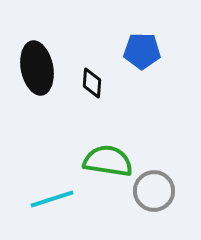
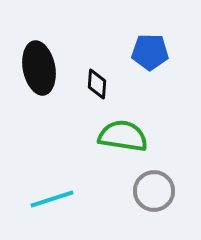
blue pentagon: moved 8 px right, 1 px down
black ellipse: moved 2 px right
black diamond: moved 5 px right, 1 px down
green semicircle: moved 15 px right, 25 px up
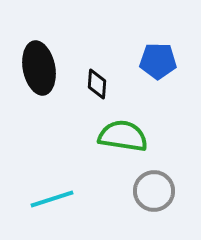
blue pentagon: moved 8 px right, 9 px down
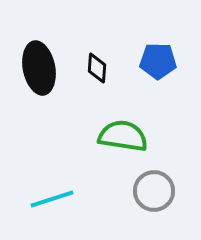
black diamond: moved 16 px up
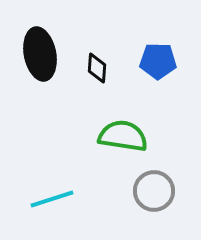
black ellipse: moved 1 px right, 14 px up
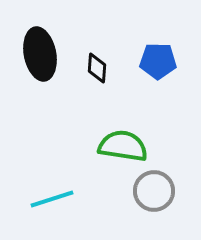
green semicircle: moved 10 px down
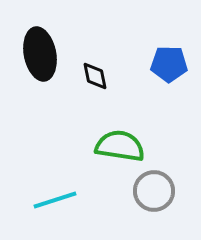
blue pentagon: moved 11 px right, 3 px down
black diamond: moved 2 px left, 8 px down; rotated 16 degrees counterclockwise
green semicircle: moved 3 px left
cyan line: moved 3 px right, 1 px down
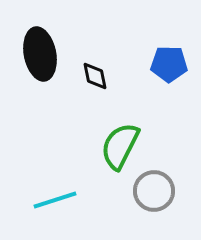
green semicircle: rotated 72 degrees counterclockwise
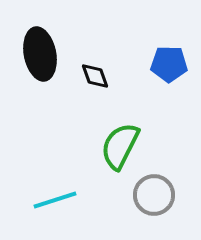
black diamond: rotated 8 degrees counterclockwise
gray circle: moved 4 px down
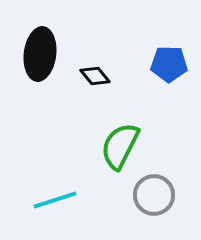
black ellipse: rotated 18 degrees clockwise
black diamond: rotated 20 degrees counterclockwise
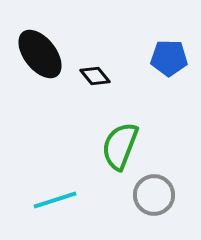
black ellipse: rotated 45 degrees counterclockwise
blue pentagon: moved 6 px up
green semicircle: rotated 6 degrees counterclockwise
